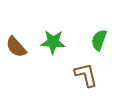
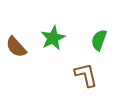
green star: moved 4 px up; rotated 30 degrees counterclockwise
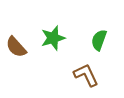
green star: rotated 10 degrees clockwise
brown L-shape: rotated 12 degrees counterclockwise
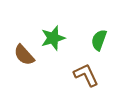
brown semicircle: moved 8 px right, 8 px down
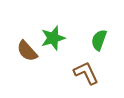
brown semicircle: moved 3 px right, 4 px up
brown L-shape: moved 2 px up
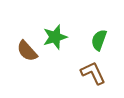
green star: moved 2 px right, 1 px up
brown L-shape: moved 7 px right
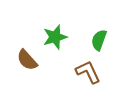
brown semicircle: moved 9 px down
brown L-shape: moved 5 px left, 1 px up
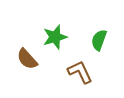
brown semicircle: moved 1 px up
brown L-shape: moved 8 px left
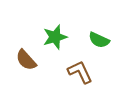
green semicircle: rotated 85 degrees counterclockwise
brown semicircle: moved 1 px left, 1 px down
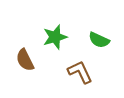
brown semicircle: moved 1 px left; rotated 15 degrees clockwise
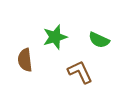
brown semicircle: rotated 20 degrees clockwise
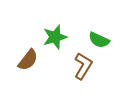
brown semicircle: moved 3 px right; rotated 135 degrees counterclockwise
brown L-shape: moved 3 px right, 6 px up; rotated 56 degrees clockwise
